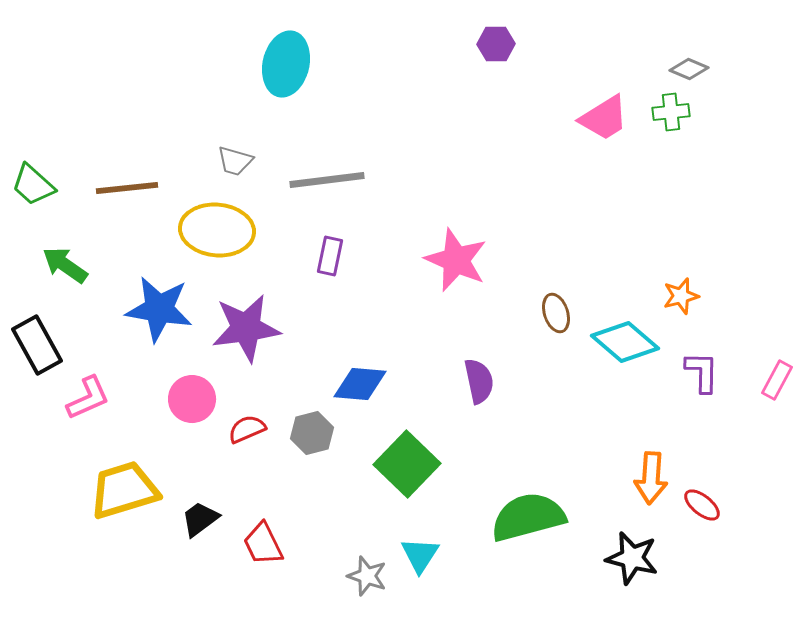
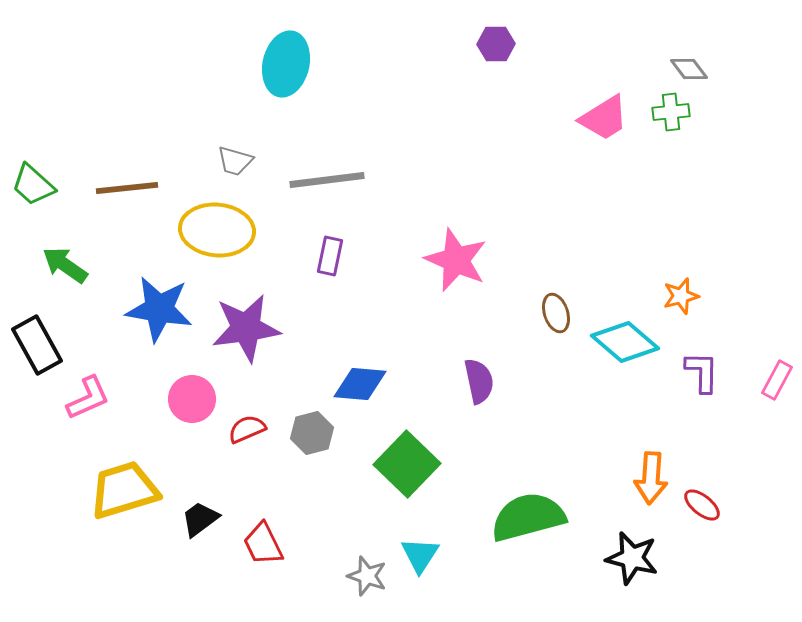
gray diamond: rotated 30 degrees clockwise
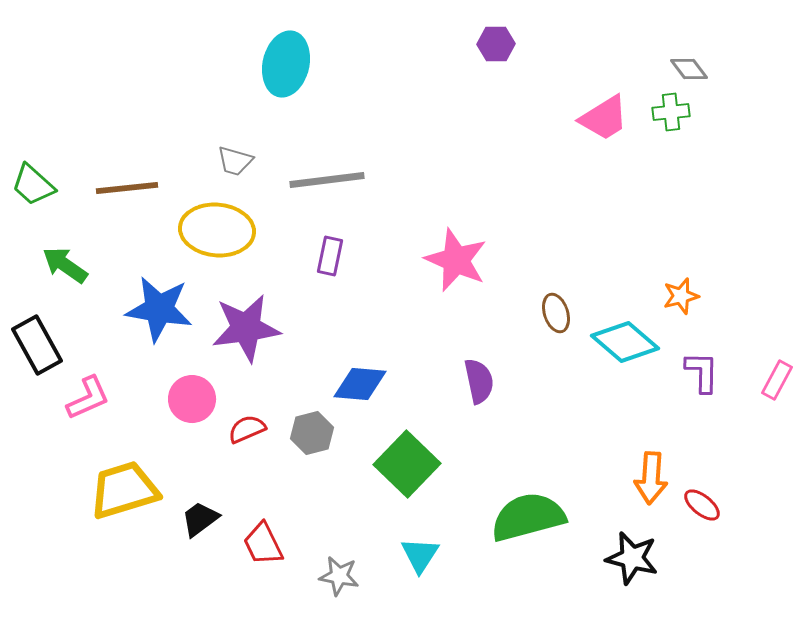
gray star: moved 28 px left; rotated 9 degrees counterclockwise
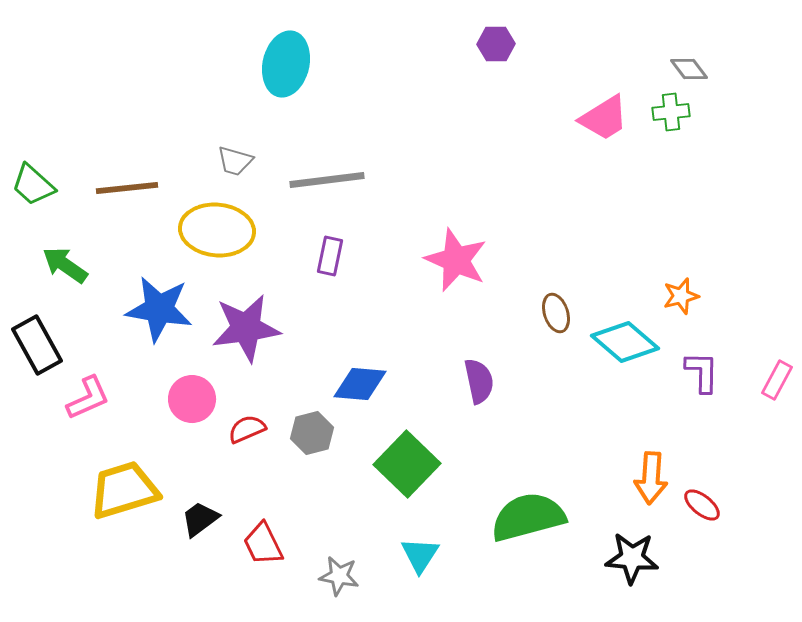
black star: rotated 10 degrees counterclockwise
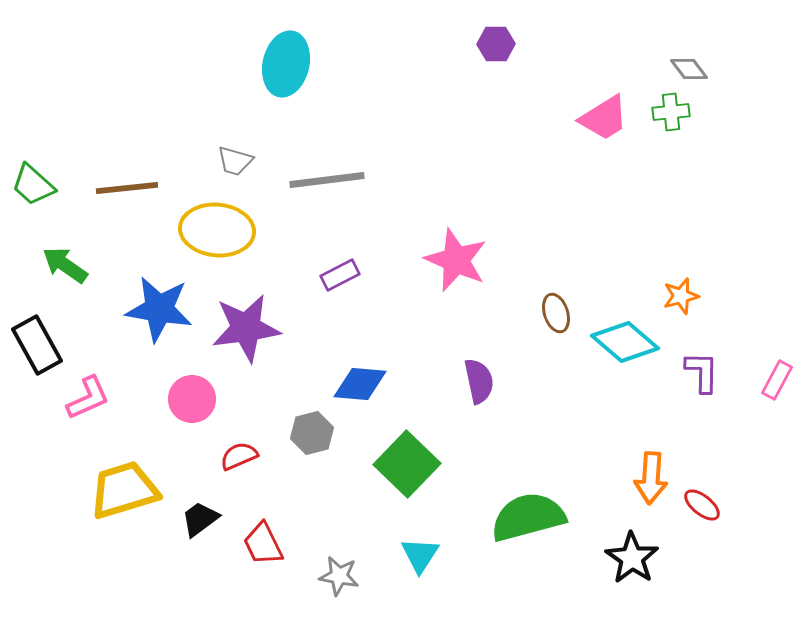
purple rectangle: moved 10 px right, 19 px down; rotated 51 degrees clockwise
red semicircle: moved 8 px left, 27 px down
black star: rotated 30 degrees clockwise
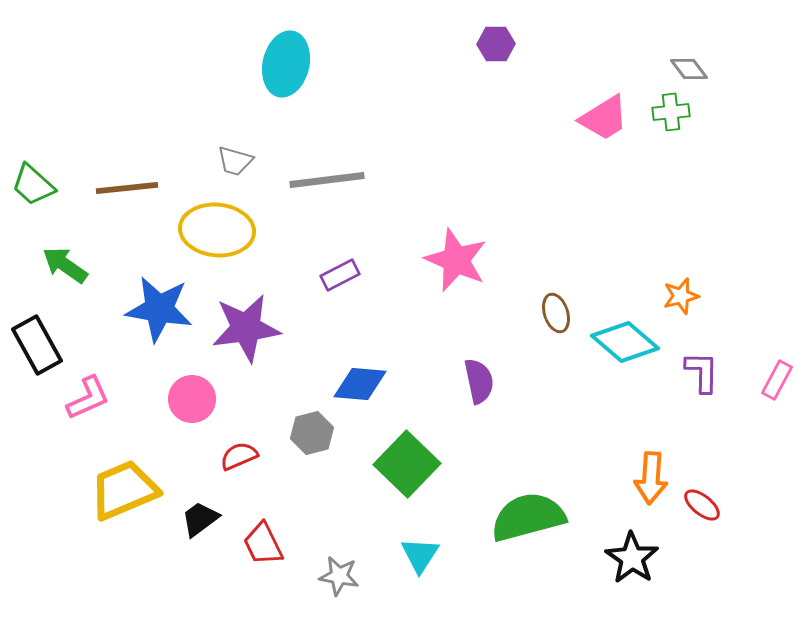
yellow trapezoid: rotated 6 degrees counterclockwise
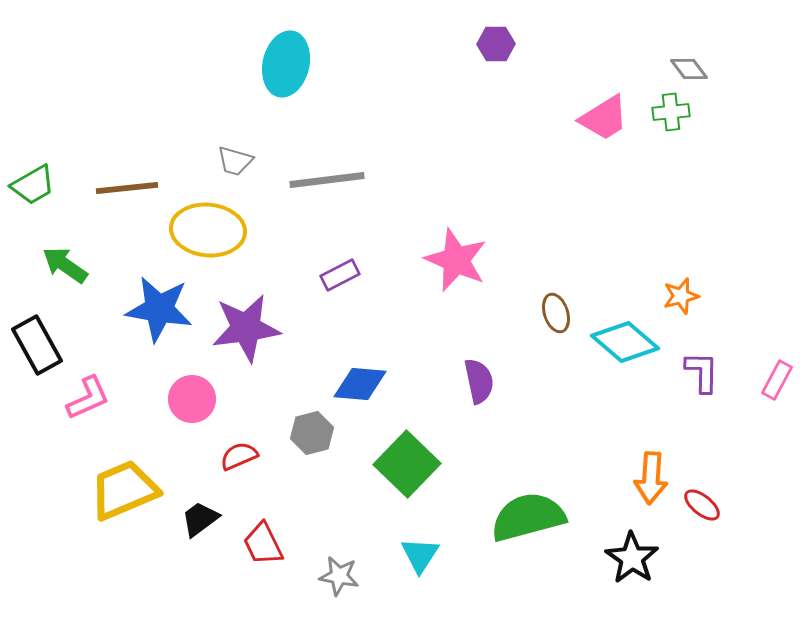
green trapezoid: rotated 72 degrees counterclockwise
yellow ellipse: moved 9 px left
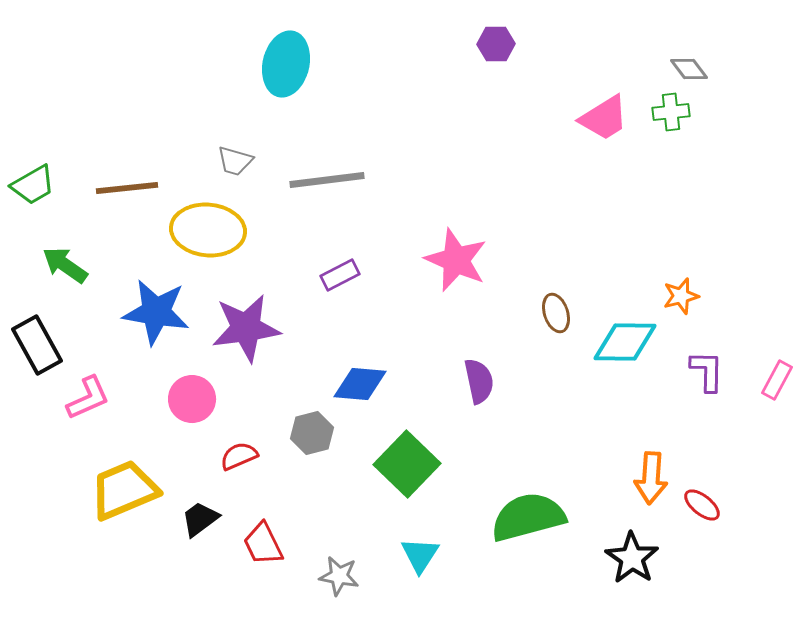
blue star: moved 3 px left, 3 px down
cyan diamond: rotated 40 degrees counterclockwise
purple L-shape: moved 5 px right, 1 px up
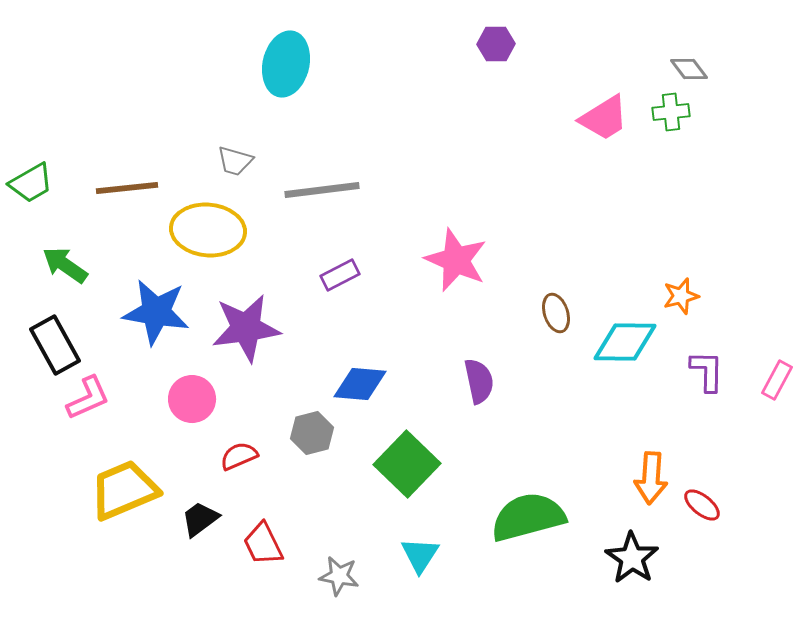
gray line: moved 5 px left, 10 px down
green trapezoid: moved 2 px left, 2 px up
black rectangle: moved 18 px right
